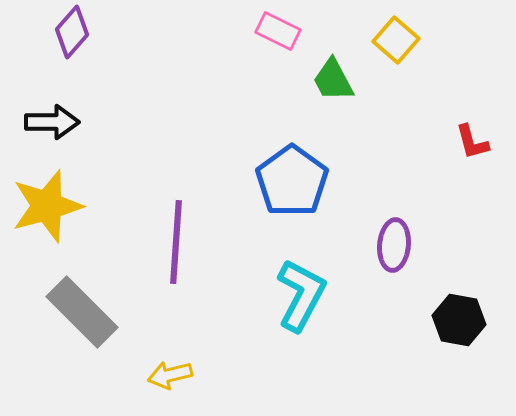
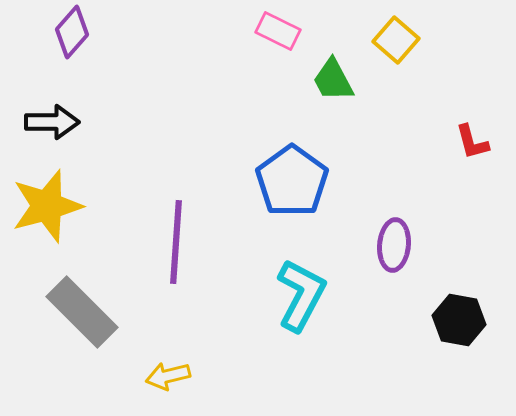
yellow arrow: moved 2 px left, 1 px down
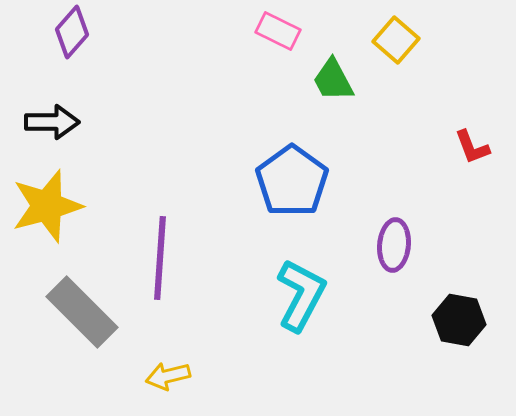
red L-shape: moved 5 px down; rotated 6 degrees counterclockwise
purple line: moved 16 px left, 16 px down
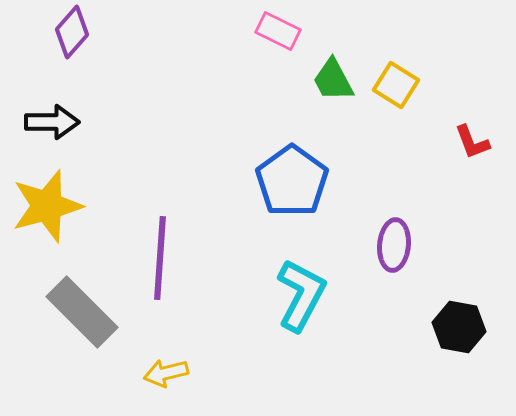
yellow square: moved 45 px down; rotated 9 degrees counterclockwise
red L-shape: moved 5 px up
black hexagon: moved 7 px down
yellow arrow: moved 2 px left, 3 px up
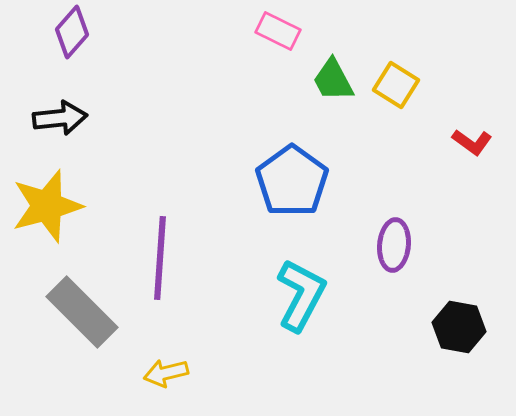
black arrow: moved 8 px right, 4 px up; rotated 6 degrees counterclockwise
red L-shape: rotated 33 degrees counterclockwise
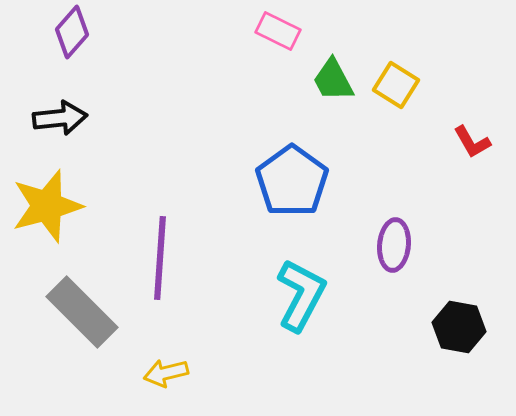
red L-shape: rotated 24 degrees clockwise
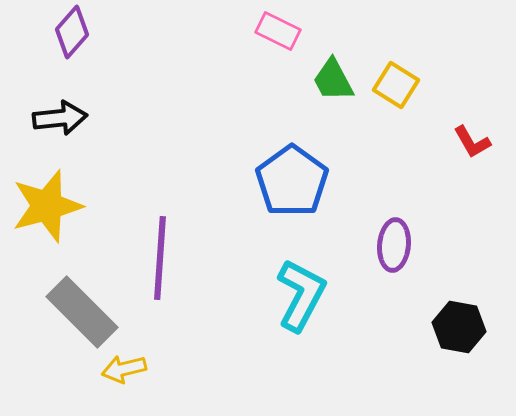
yellow arrow: moved 42 px left, 4 px up
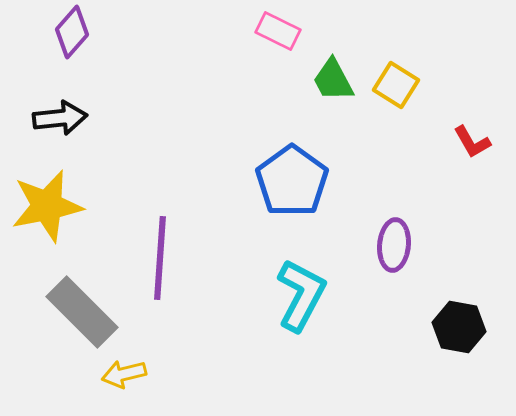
yellow star: rotated 4 degrees clockwise
yellow arrow: moved 5 px down
